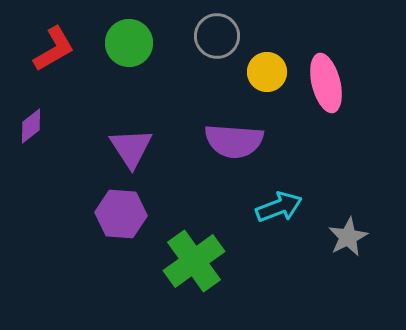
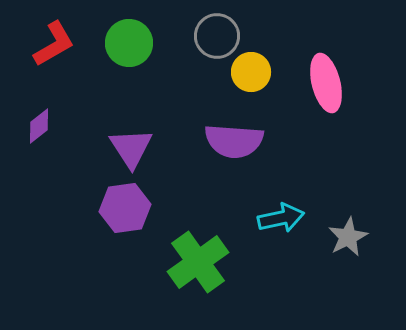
red L-shape: moved 5 px up
yellow circle: moved 16 px left
purple diamond: moved 8 px right
cyan arrow: moved 2 px right, 11 px down; rotated 9 degrees clockwise
purple hexagon: moved 4 px right, 6 px up; rotated 12 degrees counterclockwise
green cross: moved 4 px right, 1 px down
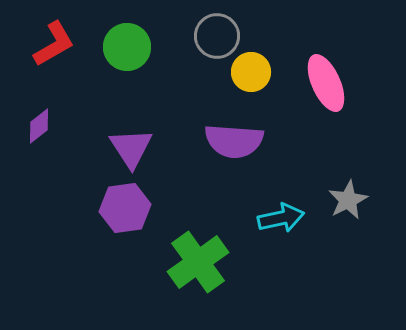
green circle: moved 2 px left, 4 px down
pink ellipse: rotated 10 degrees counterclockwise
gray star: moved 37 px up
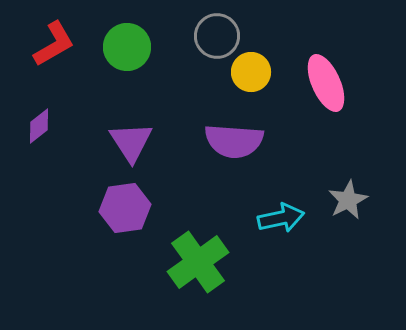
purple triangle: moved 6 px up
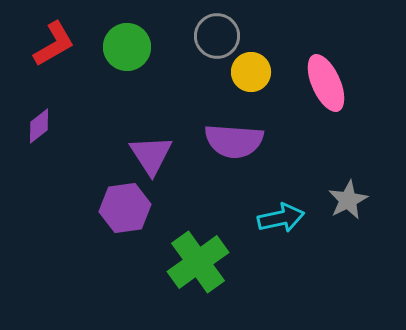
purple triangle: moved 20 px right, 13 px down
